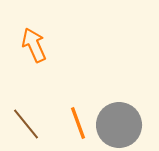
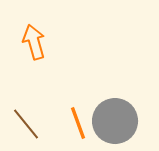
orange arrow: moved 3 px up; rotated 8 degrees clockwise
gray circle: moved 4 px left, 4 px up
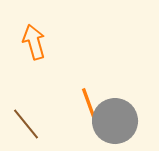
orange line: moved 11 px right, 19 px up
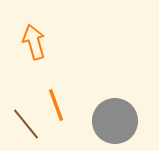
orange line: moved 33 px left, 1 px down
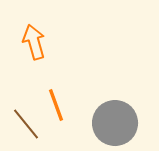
gray circle: moved 2 px down
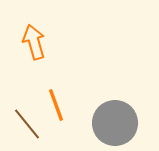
brown line: moved 1 px right
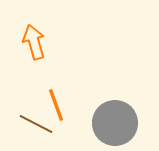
brown line: moved 9 px right; rotated 24 degrees counterclockwise
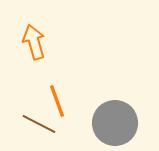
orange line: moved 1 px right, 4 px up
brown line: moved 3 px right
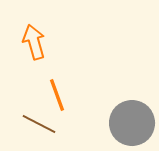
orange line: moved 6 px up
gray circle: moved 17 px right
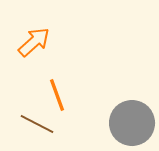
orange arrow: rotated 64 degrees clockwise
brown line: moved 2 px left
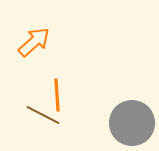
orange line: rotated 16 degrees clockwise
brown line: moved 6 px right, 9 px up
